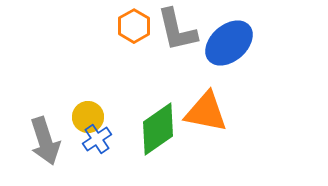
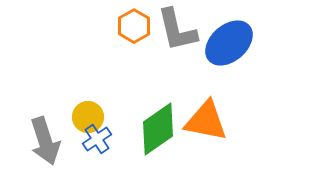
orange triangle: moved 9 px down
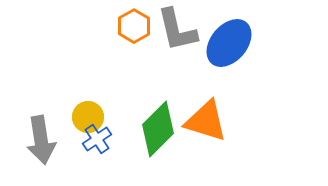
blue ellipse: rotated 9 degrees counterclockwise
orange triangle: rotated 6 degrees clockwise
green diamond: rotated 10 degrees counterclockwise
gray arrow: moved 4 px left, 1 px up; rotated 9 degrees clockwise
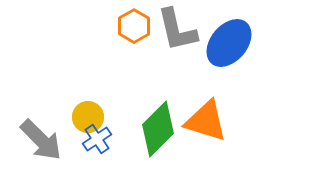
gray arrow: rotated 36 degrees counterclockwise
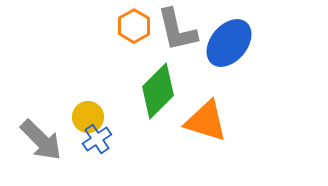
green diamond: moved 38 px up
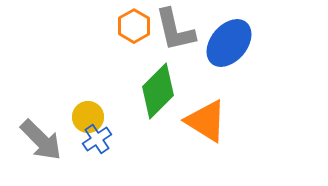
gray L-shape: moved 2 px left
orange triangle: rotated 15 degrees clockwise
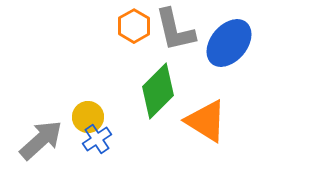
gray arrow: rotated 87 degrees counterclockwise
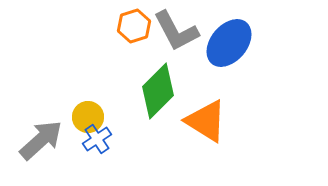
orange hexagon: rotated 12 degrees clockwise
gray L-shape: moved 1 px right, 1 px down; rotated 15 degrees counterclockwise
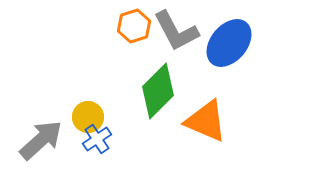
orange triangle: rotated 9 degrees counterclockwise
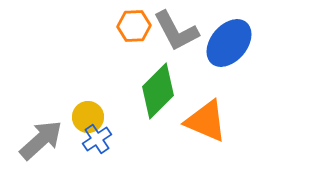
orange hexagon: rotated 16 degrees clockwise
